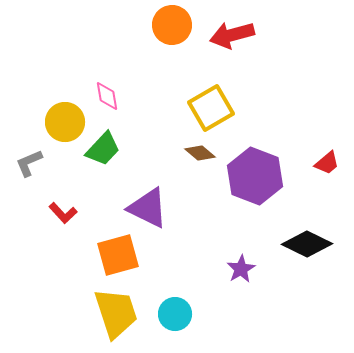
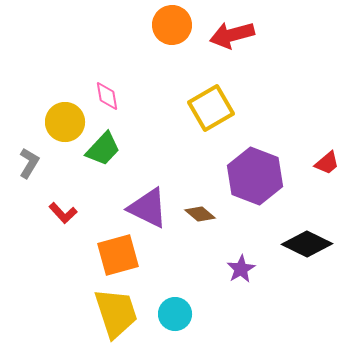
brown diamond: moved 61 px down
gray L-shape: rotated 144 degrees clockwise
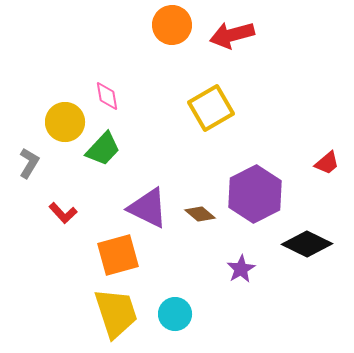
purple hexagon: moved 18 px down; rotated 12 degrees clockwise
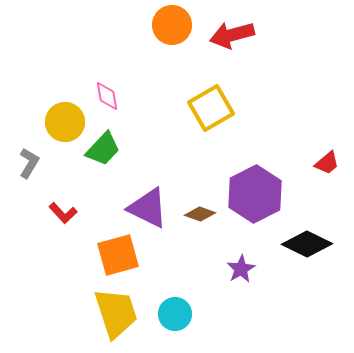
brown diamond: rotated 20 degrees counterclockwise
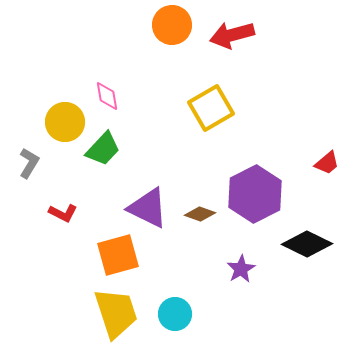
red L-shape: rotated 20 degrees counterclockwise
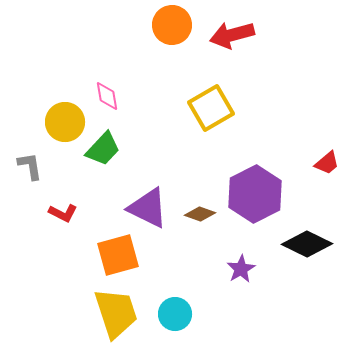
gray L-shape: moved 1 px right, 3 px down; rotated 40 degrees counterclockwise
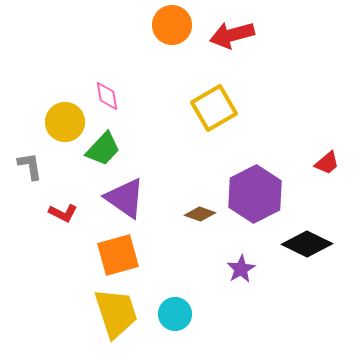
yellow square: moved 3 px right
purple triangle: moved 23 px left, 10 px up; rotated 9 degrees clockwise
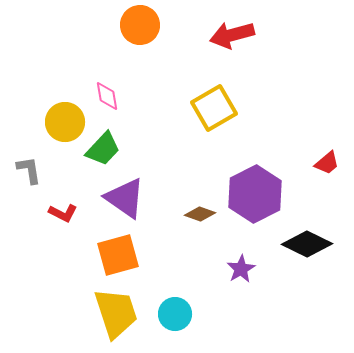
orange circle: moved 32 px left
gray L-shape: moved 1 px left, 4 px down
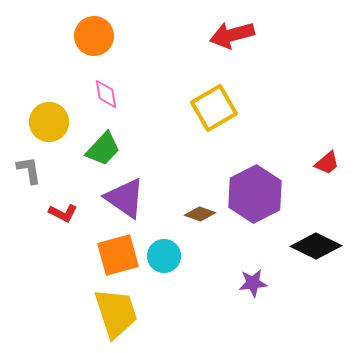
orange circle: moved 46 px left, 11 px down
pink diamond: moved 1 px left, 2 px up
yellow circle: moved 16 px left
black diamond: moved 9 px right, 2 px down
purple star: moved 12 px right, 14 px down; rotated 24 degrees clockwise
cyan circle: moved 11 px left, 58 px up
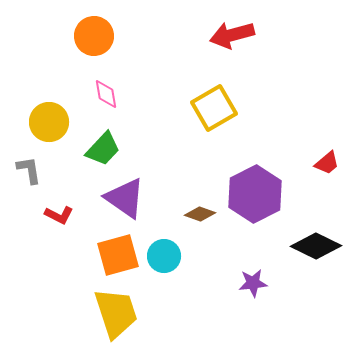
red L-shape: moved 4 px left, 2 px down
